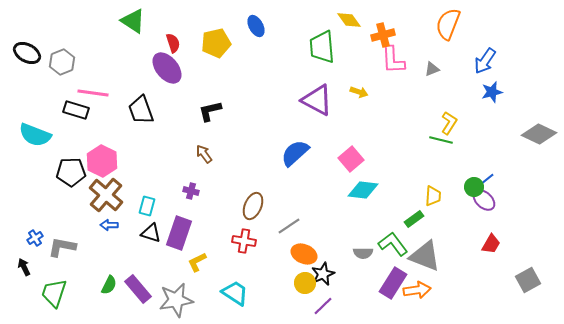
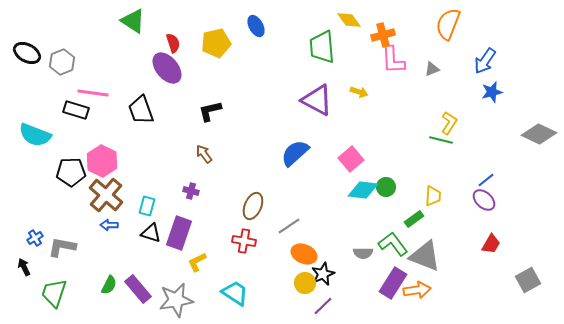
green circle at (474, 187): moved 88 px left
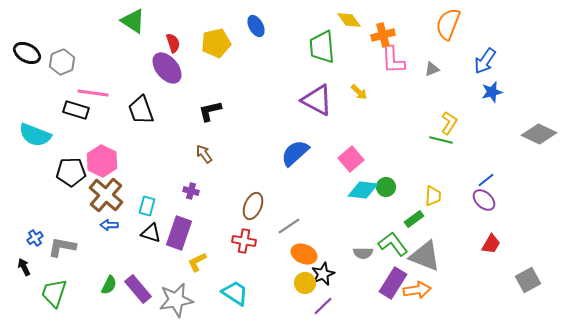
yellow arrow at (359, 92): rotated 24 degrees clockwise
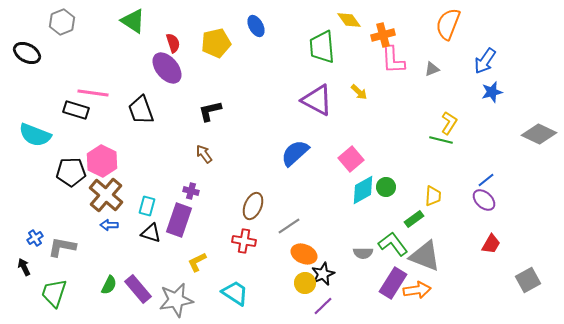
gray hexagon at (62, 62): moved 40 px up
cyan diamond at (363, 190): rotated 36 degrees counterclockwise
purple rectangle at (179, 233): moved 13 px up
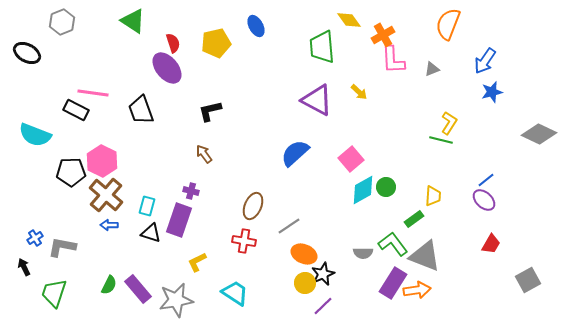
orange cross at (383, 35): rotated 15 degrees counterclockwise
black rectangle at (76, 110): rotated 10 degrees clockwise
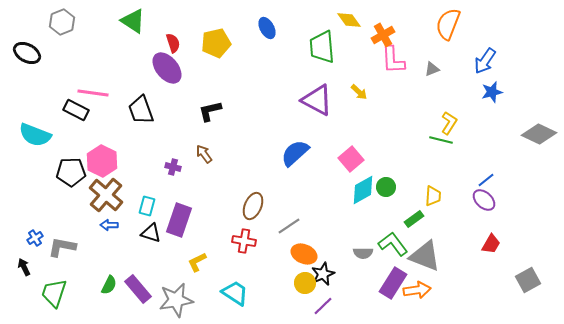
blue ellipse at (256, 26): moved 11 px right, 2 px down
purple cross at (191, 191): moved 18 px left, 24 px up
